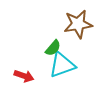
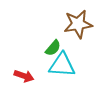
cyan triangle: rotated 24 degrees clockwise
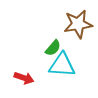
red arrow: moved 2 px down
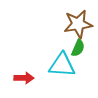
green semicircle: moved 25 px right; rotated 18 degrees counterclockwise
red arrow: rotated 18 degrees counterclockwise
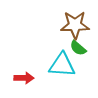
brown star: moved 3 px left, 1 px down; rotated 8 degrees clockwise
green semicircle: rotated 108 degrees clockwise
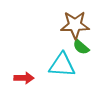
green semicircle: moved 3 px right, 1 px up
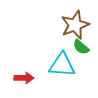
brown star: rotated 20 degrees counterclockwise
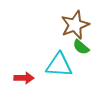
cyan triangle: moved 3 px left
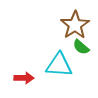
brown star: rotated 12 degrees counterclockwise
